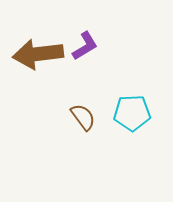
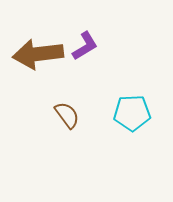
brown semicircle: moved 16 px left, 2 px up
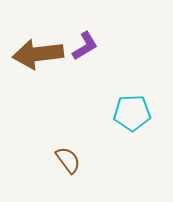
brown semicircle: moved 1 px right, 45 px down
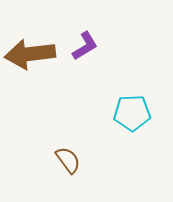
brown arrow: moved 8 px left
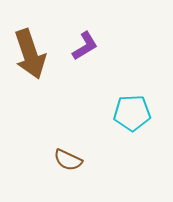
brown arrow: rotated 102 degrees counterclockwise
brown semicircle: rotated 152 degrees clockwise
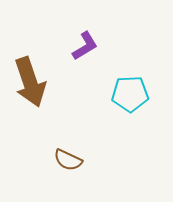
brown arrow: moved 28 px down
cyan pentagon: moved 2 px left, 19 px up
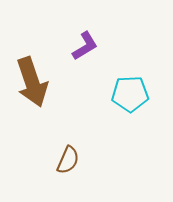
brown arrow: moved 2 px right
brown semicircle: rotated 92 degrees counterclockwise
